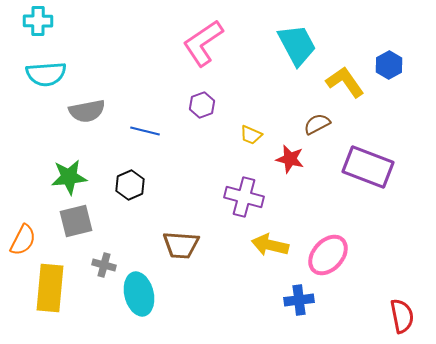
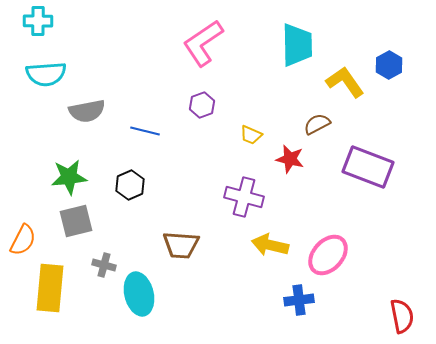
cyan trapezoid: rotated 27 degrees clockwise
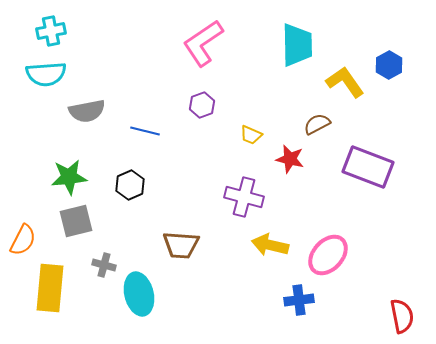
cyan cross: moved 13 px right, 10 px down; rotated 12 degrees counterclockwise
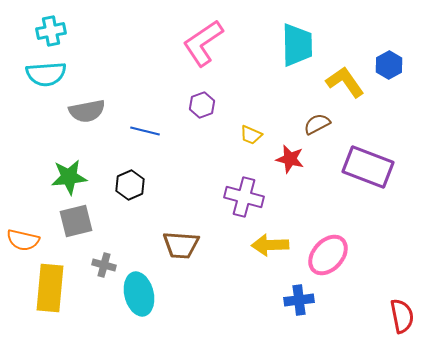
orange semicircle: rotated 76 degrees clockwise
yellow arrow: rotated 15 degrees counterclockwise
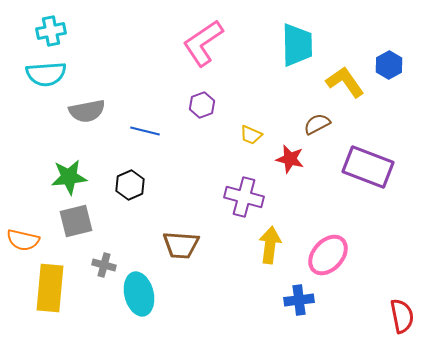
yellow arrow: rotated 99 degrees clockwise
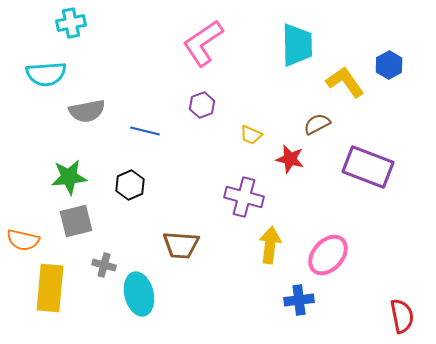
cyan cross: moved 20 px right, 8 px up
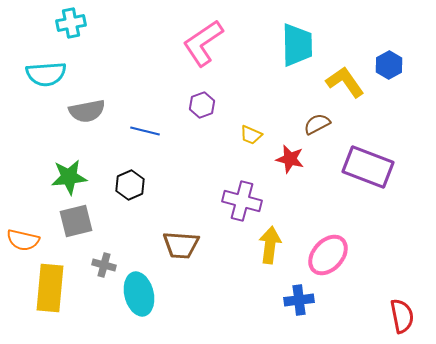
purple cross: moved 2 px left, 4 px down
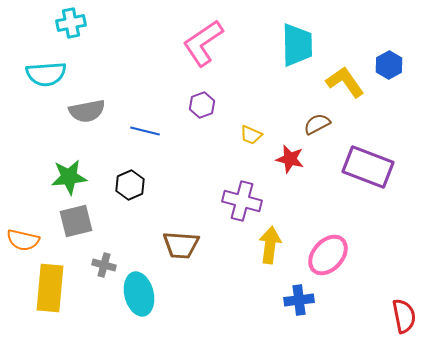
red semicircle: moved 2 px right
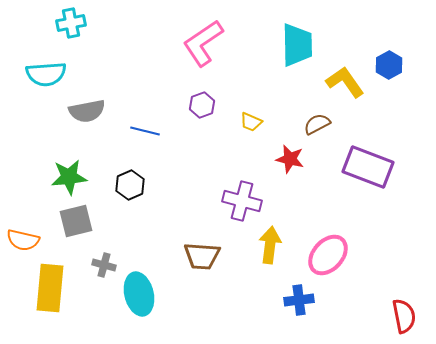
yellow trapezoid: moved 13 px up
brown trapezoid: moved 21 px right, 11 px down
